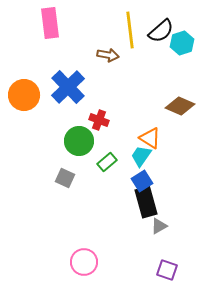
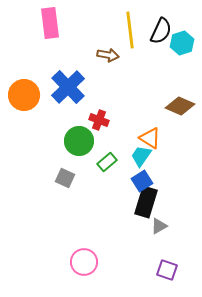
black semicircle: rotated 24 degrees counterclockwise
black rectangle: rotated 32 degrees clockwise
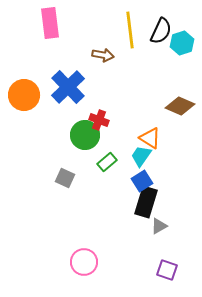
brown arrow: moved 5 px left
green circle: moved 6 px right, 6 px up
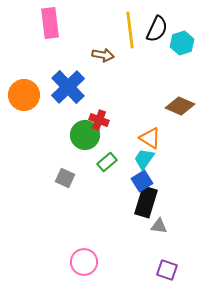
black semicircle: moved 4 px left, 2 px up
cyan trapezoid: moved 3 px right, 3 px down
gray triangle: rotated 36 degrees clockwise
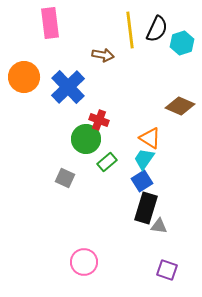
orange circle: moved 18 px up
green circle: moved 1 px right, 4 px down
black rectangle: moved 6 px down
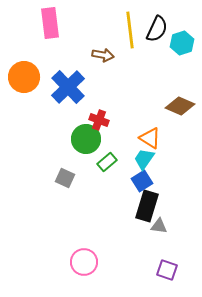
black rectangle: moved 1 px right, 2 px up
